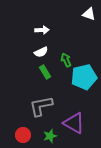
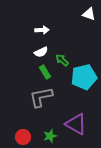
green arrow: moved 4 px left; rotated 24 degrees counterclockwise
gray L-shape: moved 9 px up
purple triangle: moved 2 px right, 1 px down
red circle: moved 2 px down
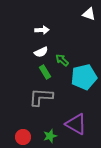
gray L-shape: rotated 15 degrees clockwise
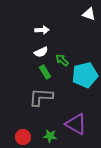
cyan pentagon: moved 1 px right, 2 px up
green star: rotated 24 degrees clockwise
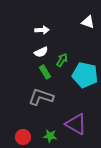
white triangle: moved 1 px left, 8 px down
green arrow: rotated 80 degrees clockwise
cyan pentagon: rotated 25 degrees clockwise
gray L-shape: rotated 15 degrees clockwise
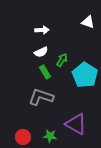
cyan pentagon: rotated 20 degrees clockwise
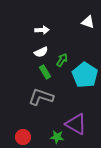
green star: moved 7 px right, 1 px down
